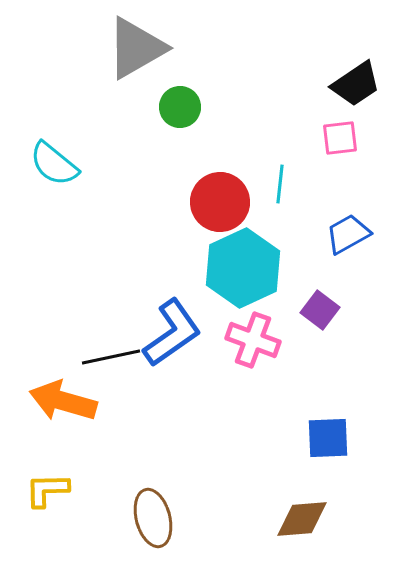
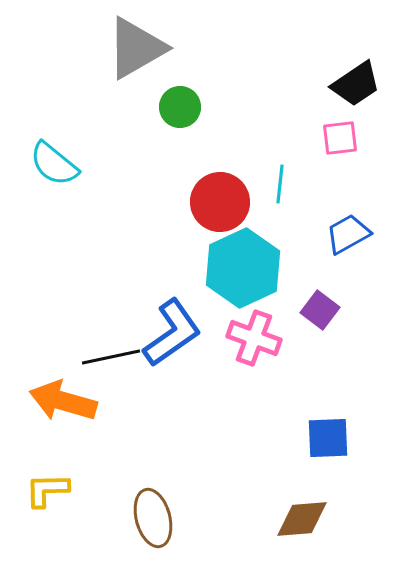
pink cross: moved 1 px right, 2 px up
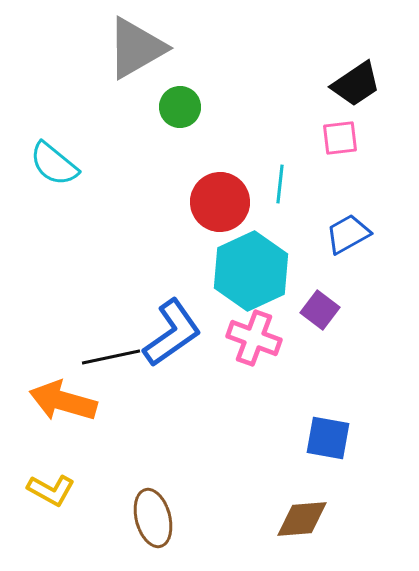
cyan hexagon: moved 8 px right, 3 px down
blue square: rotated 12 degrees clockwise
yellow L-shape: moved 4 px right; rotated 150 degrees counterclockwise
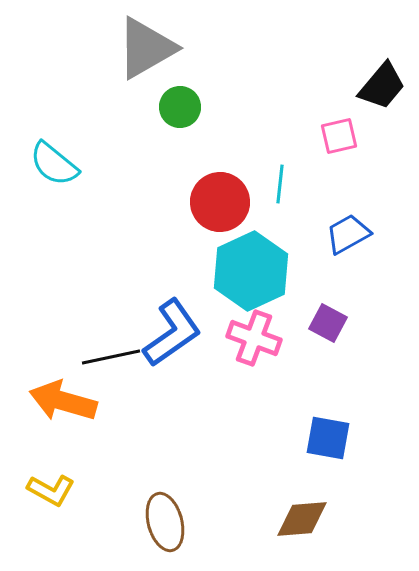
gray triangle: moved 10 px right
black trapezoid: moved 26 px right, 2 px down; rotated 16 degrees counterclockwise
pink square: moved 1 px left, 2 px up; rotated 6 degrees counterclockwise
purple square: moved 8 px right, 13 px down; rotated 9 degrees counterclockwise
brown ellipse: moved 12 px right, 4 px down
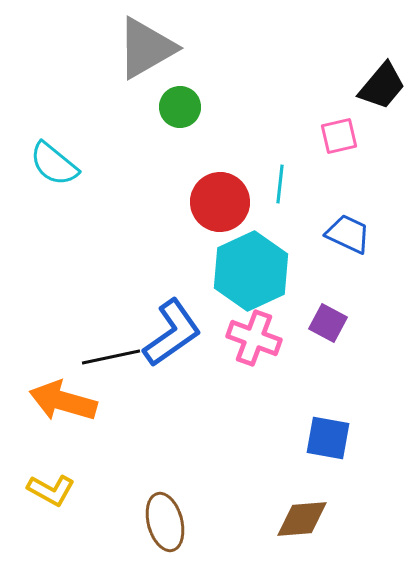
blue trapezoid: rotated 54 degrees clockwise
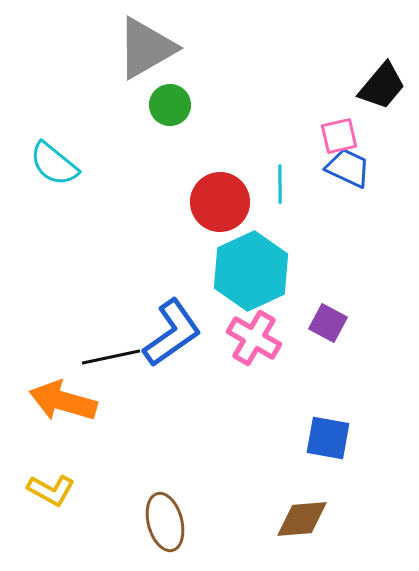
green circle: moved 10 px left, 2 px up
cyan line: rotated 6 degrees counterclockwise
blue trapezoid: moved 66 px up
pink cross: rotated 10 degrees clockwise
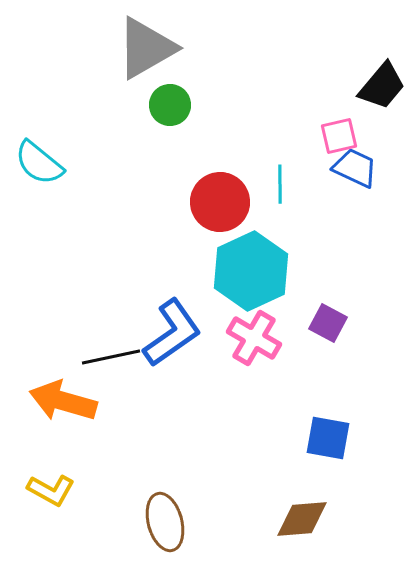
cyan semicircle: moved 15 px left, 1 px up
blue trapezoid: moved 7 px right
